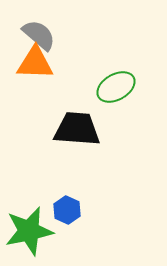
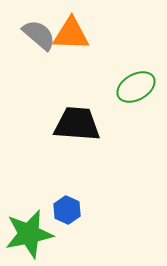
orange triangle: moved 36 px right, 29 px up
green ellipse: moved 20 px right
black trapezoid: moved 5 px up
green star: moved 3 px down
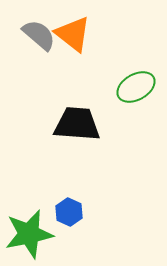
orange triangle: moved 2 px right; rotated 36 degrees clockwise
blue hexagon: moved 2 px right, 2 px down
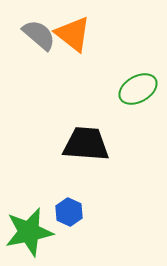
green ellipse: moved 2 px right, 2 px down
black trapezoid: moved 9 px right, 20 px down
green star: moved 2 px up
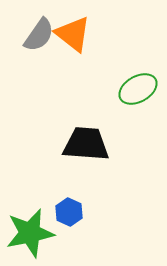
gray semicircle: rotated 84 degrees clockwise
green star: moved 1 px right, 1 px down
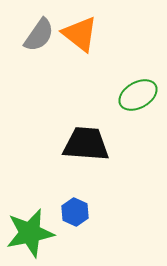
orange triangle: moved 7 px right
green ellipse: moved 6 px down
blue hexagon: moved 6 px right
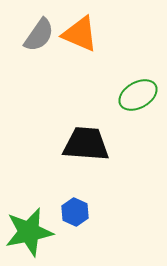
orange triangle: rotated 15 degrees counterclockwise
green star: moved 1 px left, 1 px up
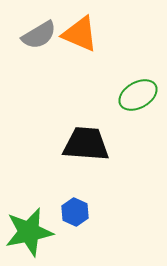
gray semicircle: rotated 24 degrees clockwise
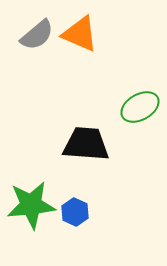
gray semicircle: moved 2 px left; rotated 9 degrees counterclockwise
green ellipse: moved 2 px right, 12 px down
green star: moved 2 px right, 27 px up; rotated 6 degrees clockwise
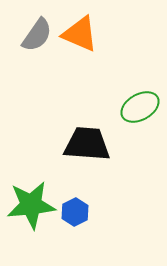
gray semicircle: rotated 15 degrees counterclockwise
black trapezoid: moved 1 px right
blue hexagon: rotated 8 degrees clockwise
